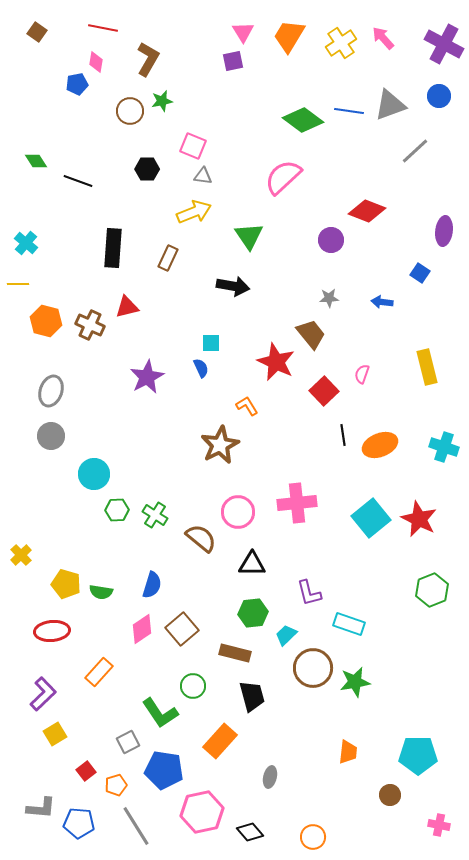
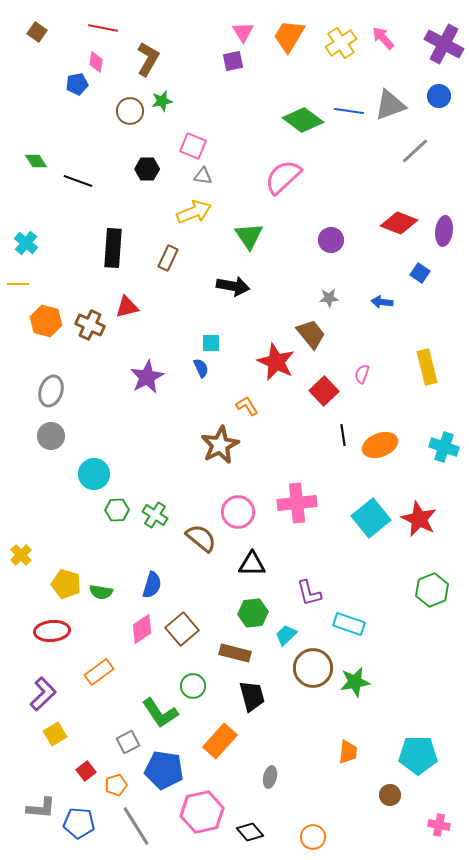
red diamond at (367, 211): moved 32 px right, 12 px down
orange rectangle at (99, 672): rotated 12 degrees clockwise
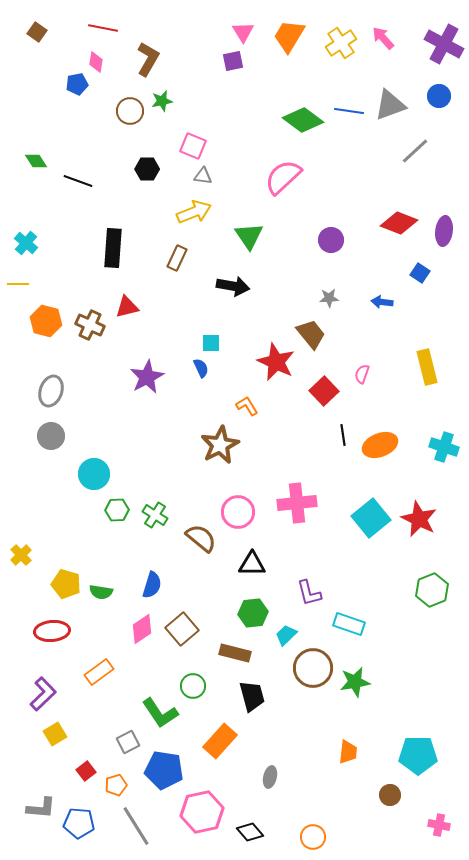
brown rectangle at (168, 258): moved 9 px right
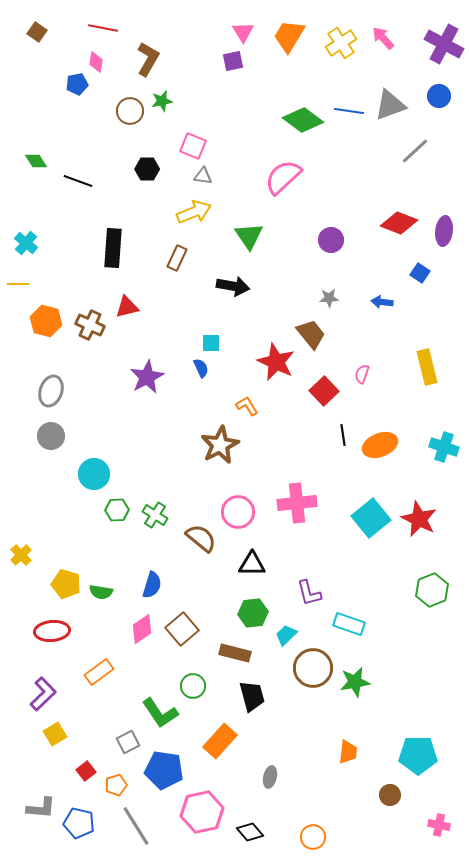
blue pentagon at (79, 823): rotated 8 degrees clockwise
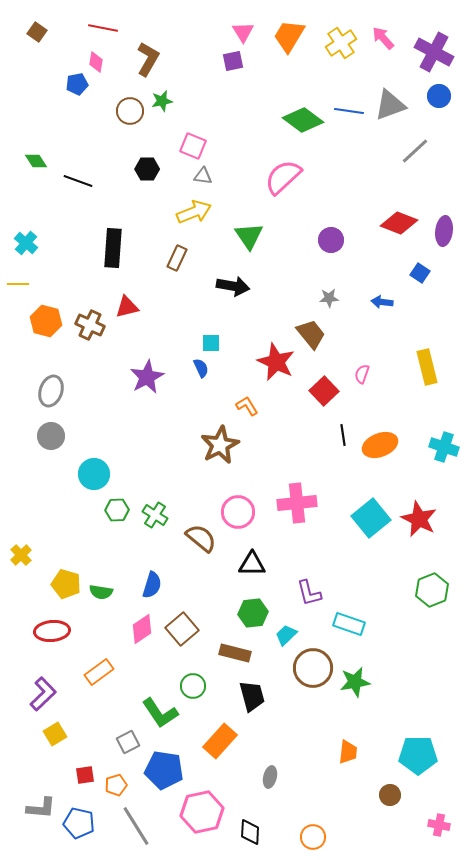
purple cross at (444, 44): moved 10 px left, 8 px down
red square at (86, 771): moved 1 px left, 4 px down; rotated 30 degrees clockwise
black diamond at (250, 832): rotated 44 degrees clockwise
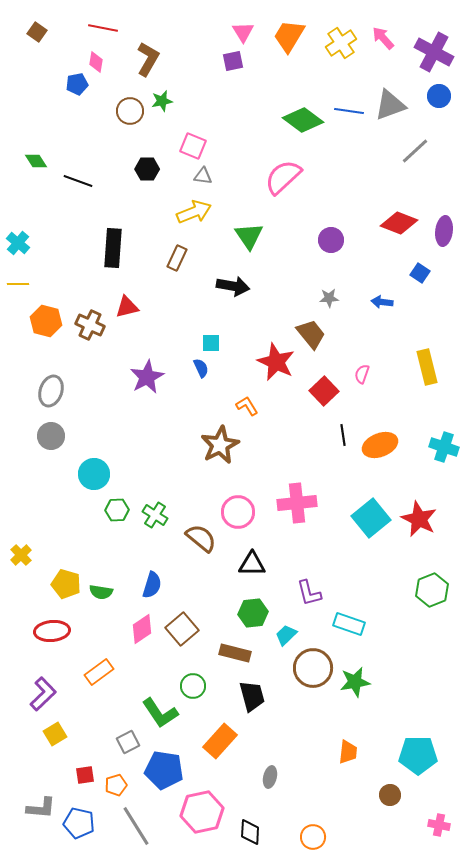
cyan cross at (26, 243): moved 8 px left
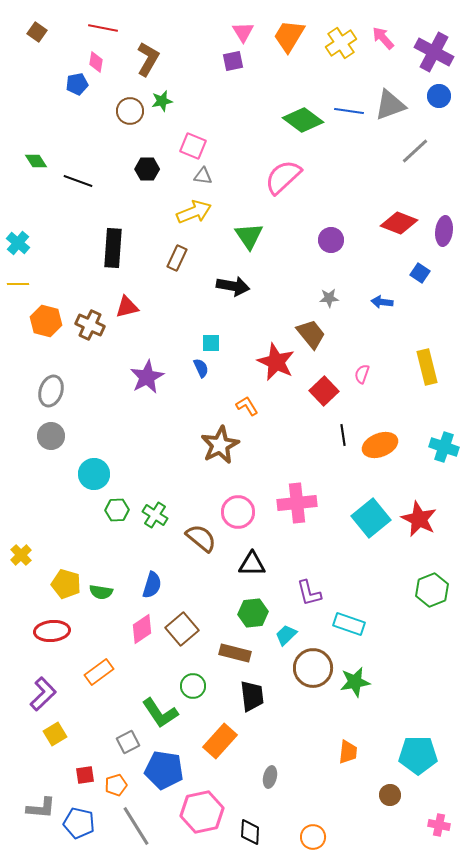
black trapezoid at (252, 696): rotated 8 degrees clockwise
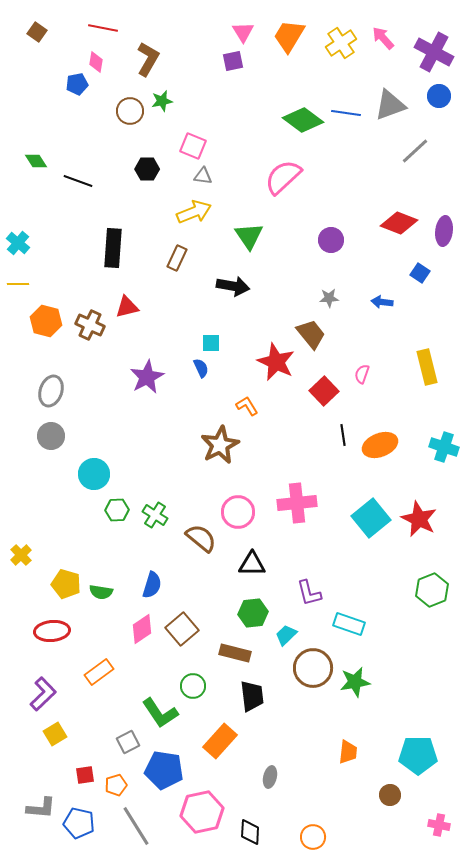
blue line at (349, 111): moved 3 px left, 2 px down
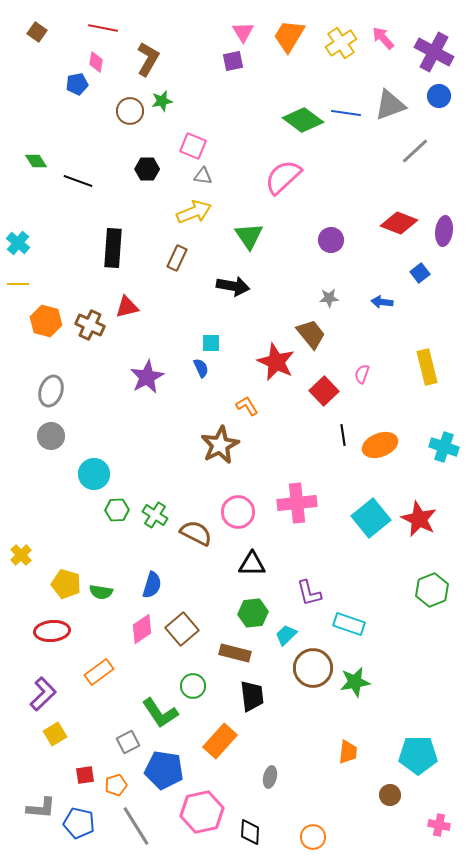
blue square at (420, 273): rotated 18 degrees clockwise
brown semicircle at (201, 538): moved 5 px left, 5 px up; rotated 12 degrees counterclockwise
